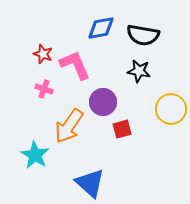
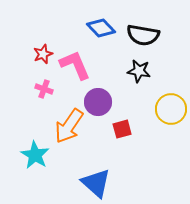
blue diamond: rotated 56 degrees clockwise
red star: rotated 30 degrees clockwise
purple circle: moved 5 px left
blue triangle: moved 6 px right
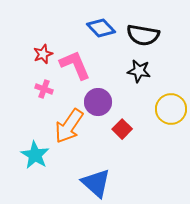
red square: rotated 30 degrees counterclockwise
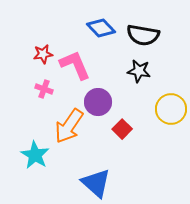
red star: rotated 12 degrees clockwise
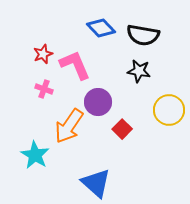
red star: rotated 12 degrees counterclockwise
yellow circle: moved 2 px left, 1 px down
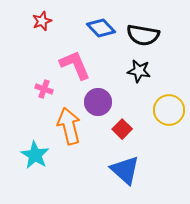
red star: moved 1 px left, 33 px up
orange arrow: rotated 132 degrees clockwise
blue triangle: moved 29 px right, 13 px up
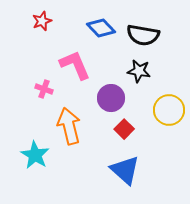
purple circle: moved 13 px right, 4 px up
red square: moved 2 px right
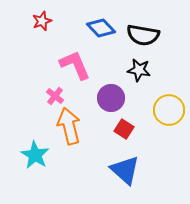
black star: moved 1 px up
pink cross: moved 11 px right, 7 px down; rotated 18 degrees clockwise
red square: rotated 12 degrees counterclockwise
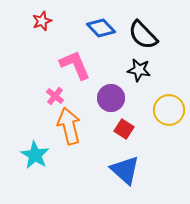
black semicircle: rotated 36 degrees clockwise
